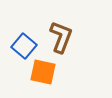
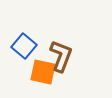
brown L-shape: moved 19 px down
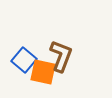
blue square: moved 14 px down
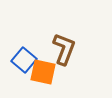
brown L-shape: moved 3 px right, 7 px up
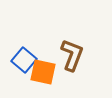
brown L-shape: moved 8 px right, 6 px down
